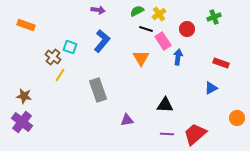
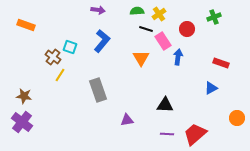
green semicircle: rotated 24 degrees clockwise
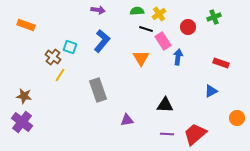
red circle: moved 1 px right, 2 px up
blue triangle: moved 3 px down
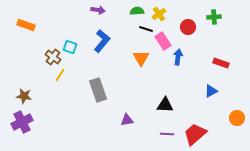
green cross: rotated 16 degrees clockwise
purple cross: rotated 25 degrees clockwise
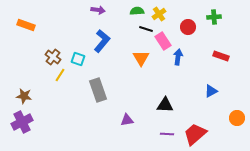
cyan square: moved 8 px right, 12 px down
red rectangle: moved 7 px up
